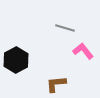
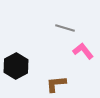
black hexagon: moved 6 px down
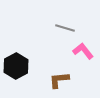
brown L-shape: moved 3 px right, 4 px up
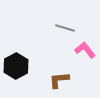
pink L-shape: moved 2 px right, 1 px up
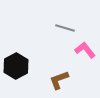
brown L-shape: rotated 15 degrees counterclockwise
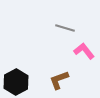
pink L-shape: moved 1 px left, 1 px down
black hexagon: moved 16 px down
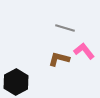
brown L-shape: moved 21 px up; rotated 35 degrees clockwise
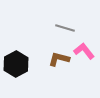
black hexagon: moved 18 px up
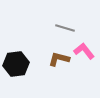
black hexagon: rotated 20 degrees clockwise
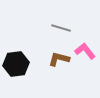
gray line: moved 4 px left
pink L-shape: moved 1 px right
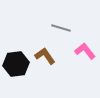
brown L-shape: moved 14 px left, 3 px up; rotated 40 degrees clockwise
